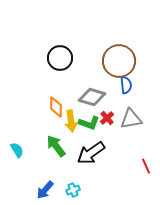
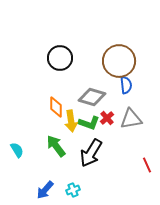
black arrow: rotated 24 degrees counterclockwise
red line: moved 1 px right, 1 px up
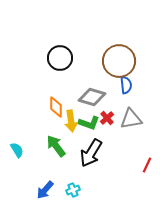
red line: rotated 49 degrees clockwise
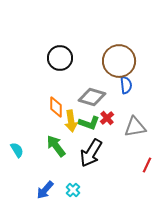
gray triangle: moved 4 px right, 8 px down
cyan cross: rotated 24 degrees counterclockwise
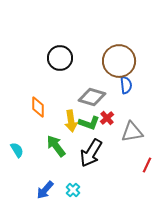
orange diamond: moved 18 px left
gray triangle: moved 3 px left, 5 px down
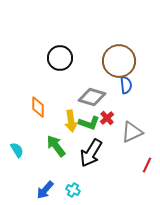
gray triangle: rotated 15 degrees counterclockwise
cyan cross: rotated 16 degrees counterclockwise
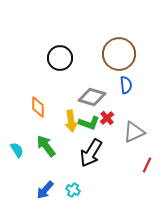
brown circle: moved 7 px up
gray triangle: moved 2 px right
green arrow: moved 10 px left
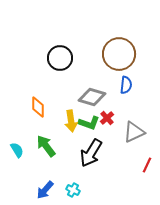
blue semicircle: rotated 12 degrees clockwise
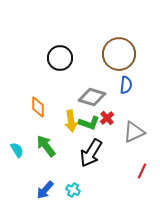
red line: moved 5 px left, 6 px down
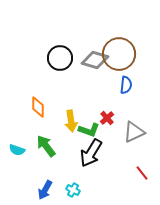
gray diamond: moved 3 px right, 37 px up
green L-shape: moved 7 px down
cyan semicircle: rotated 140 degrees clockwise
red line: moved 2 px down; rotated 63 degrees counterclockwise
blue arrow: rotated 12 degrees counterclockwise
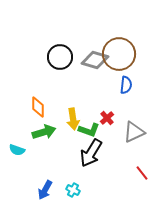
black circle: moved 1 px up
yellow arrow: moved 2 px right, 2 px up
green arrow: moved 2 px left, 14 px up; rotated 110 degrees clockwise
